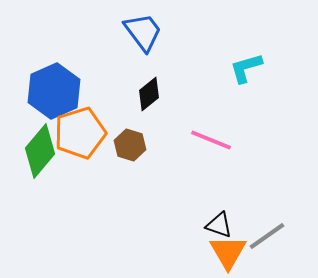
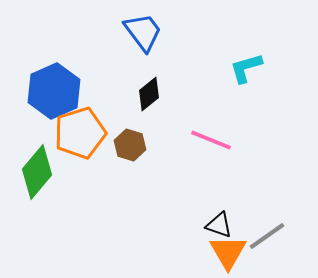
green diamond: moved 3 px left, 21 px down
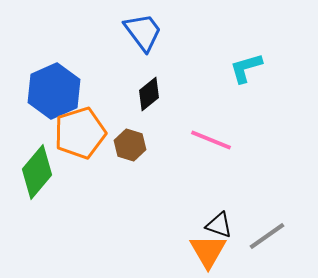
orange triangle: moved 20 px left, 1 px up
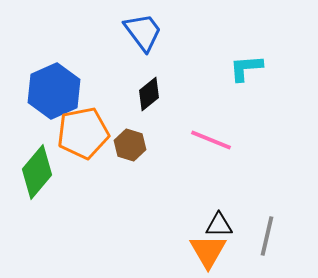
cyan L-shape: rotated 12 degrees clockwise
orange pentagon: moved 3 px right; rotated 6 degrees clockwise
black triangle: rotated 20 degrees counterclockwise
gray line: rotated 42 degrees counterclockwise
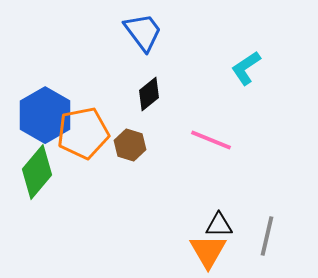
cyan L-shape: rotated 30 degrees counterclockwise
blue hexagon: moved 9 px left, 24 px down; rotated 6 degrees counterclockwise
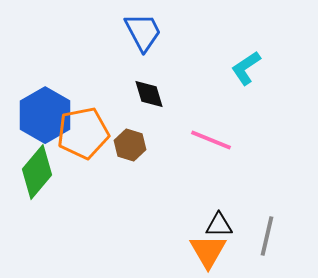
blue trapezoid: rotated 9 degrees clockwise
black diamond: rotated 68 degrees counterclockwise
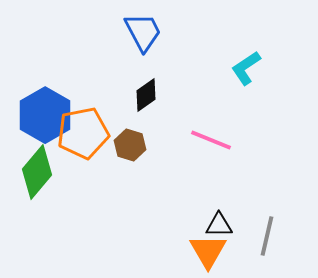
black diamond: moved 3 px left, 1 px down; rotated 72 degrees clockwise
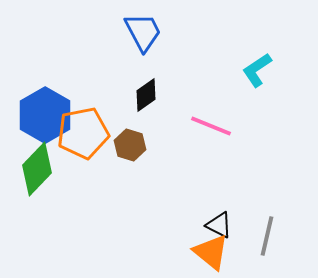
cyan L-shape: moved 11 px right, 2 px down
pink line: moved 14 px up
green diamond: moved 3 px up; rotated 4 degrees clockwise
black triangle: rotated 28 degrees clockwise
orange triangle: moved 3 px right, 1 px down; rotated 21 degrees counterclockwise
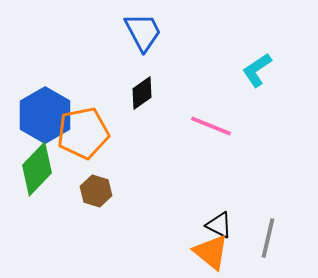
black diamond: moved 4 px left, 2 px up
brown hexagon: moved 34 px left, 46 px down
gray line: moved 1 px right, 2 px down
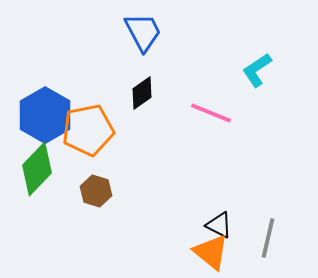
pink line: moved 13 px up
orange pentagon: moved 5 px right, 3 px up
